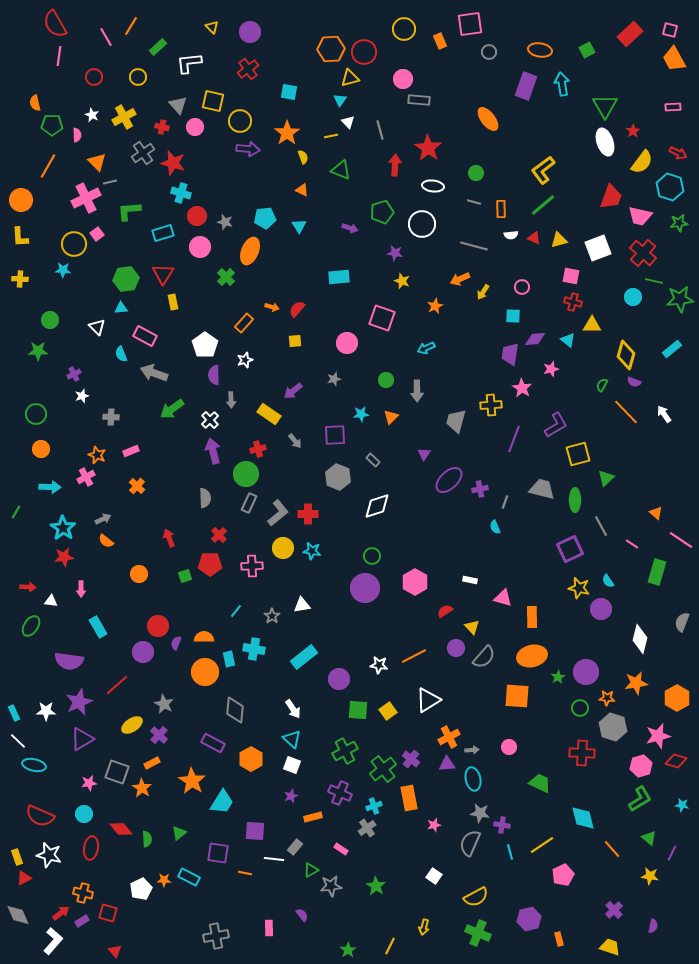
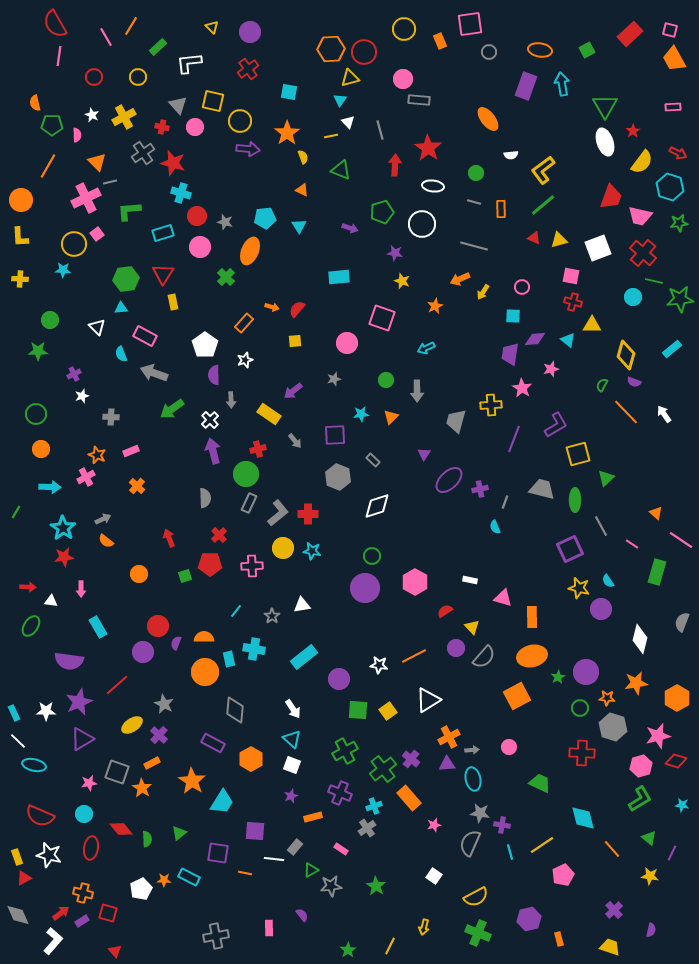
white semicircle at (511, 235): moved 80 px up
orange square at (517, 696): rotated 32 degrees counterclockwise
orange rectangle at (409, 798): rotated 30 degrees counterclockwise
purple semicircle at (653, 926): moved 2 px left, 4 px down
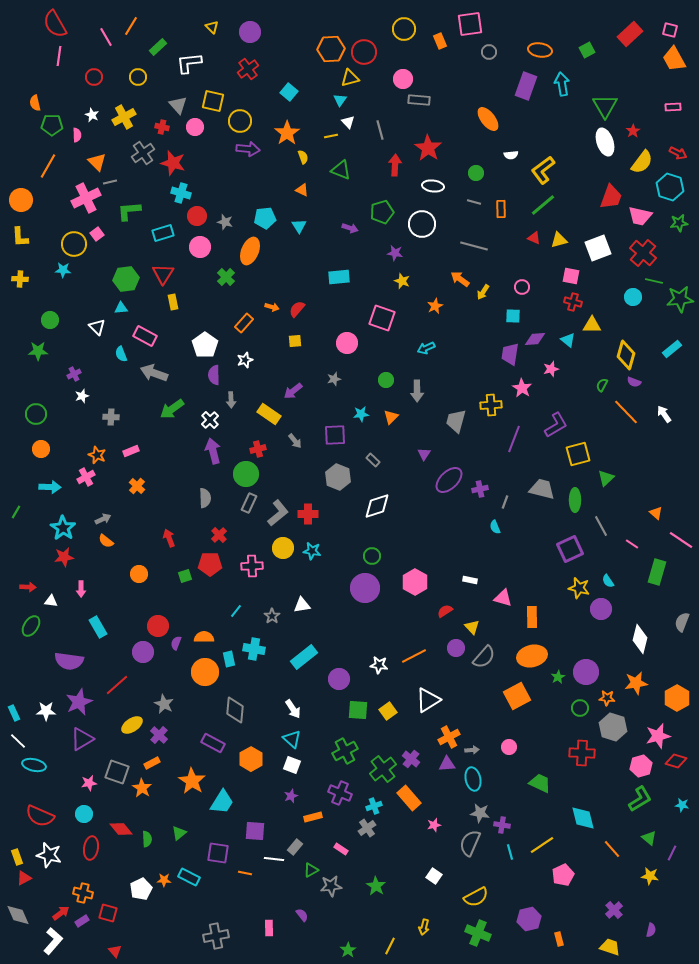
cyan square at (289, 92): rotated 30 degrees clockwise
orange arrow at (460, 279): rotated 60 degrees clockwise
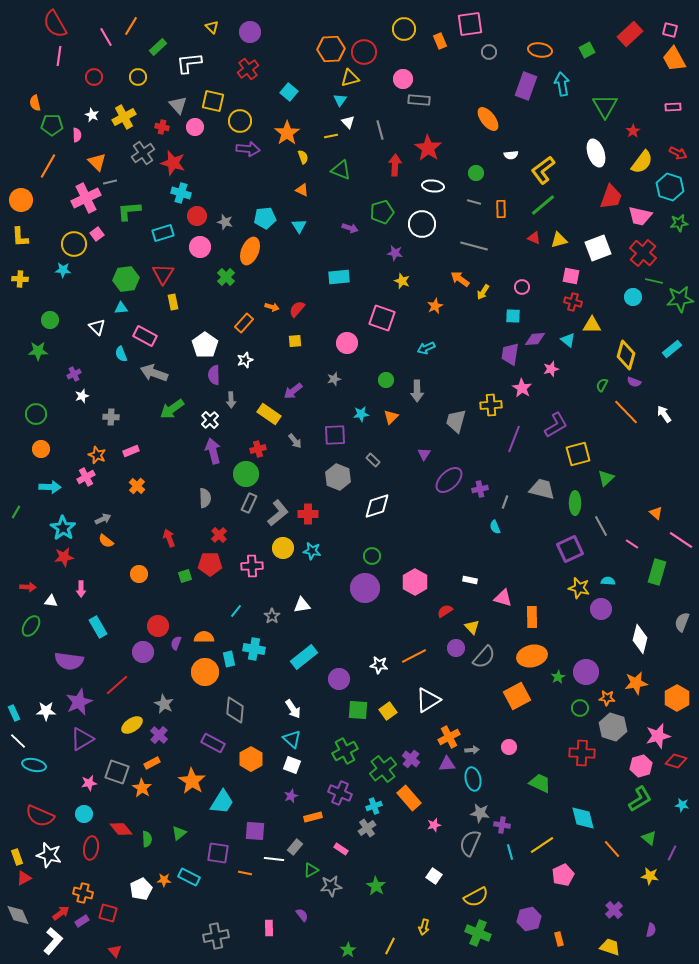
white ellipse at (605, 142): moved 9 px left, 11 px down
green ellipse at (575, 500): moved 3 px down
cyan semicircle at (608, 581): rotated 128 degrees clockwise
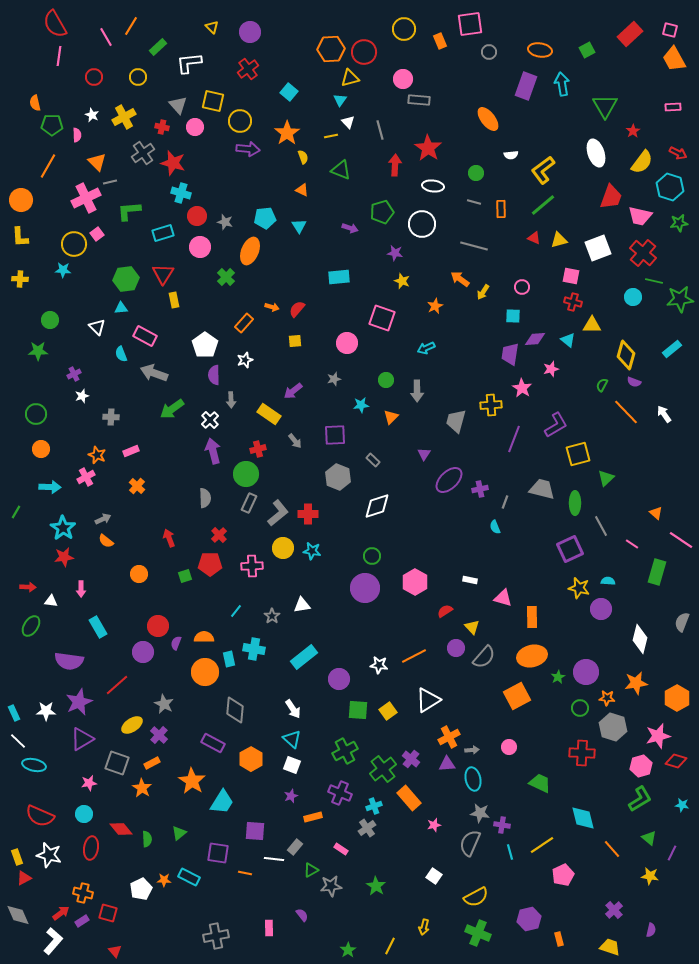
yellow rectangle at (173, 302): moved 1 px right, 2 px up
cyan star at (361, 414): moved 9 px up
gray square at (117, 772): moved 9 px up
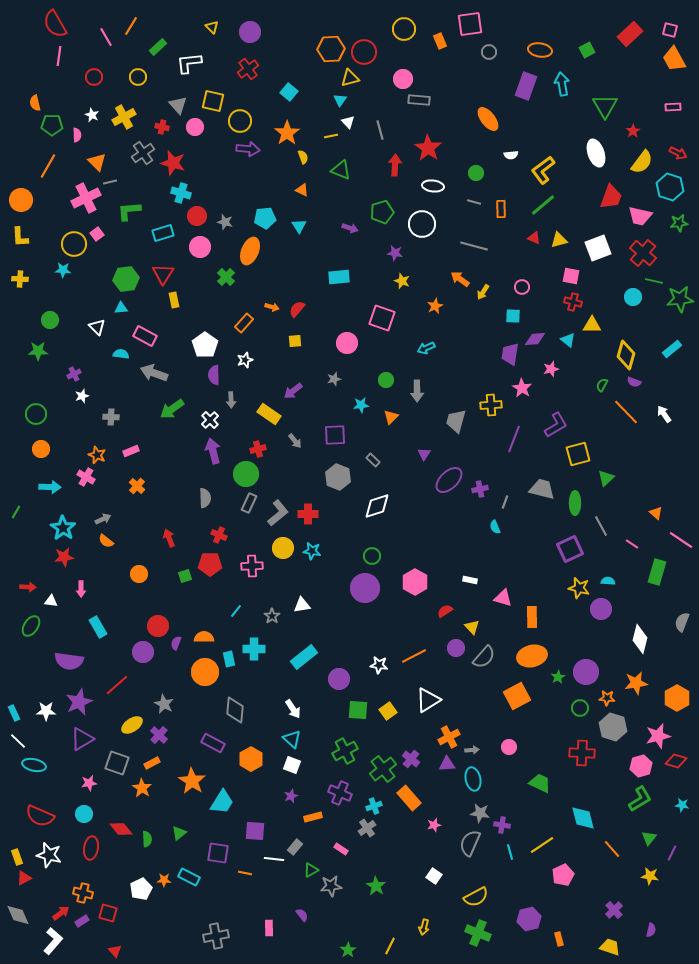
cyan semicircle at (121, 354): rotated 119 degrees clockwise
pink cross at (86, 477): rotated 30 degrees counterclockwise
red cross at (219, 535): rotated 21 degrees counterclockwise
cyan cross at (254, 649): rotated 10 degrees counterclockwise
green triangle at (649, 838): rotated 28 degrees clockwise
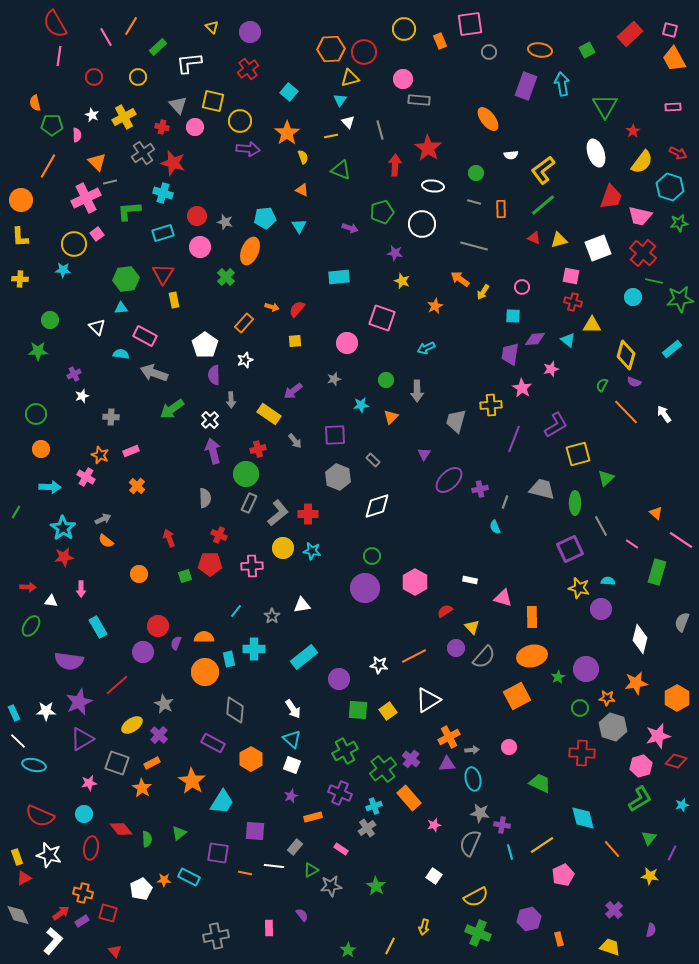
cyan cross at (181, 193): moved 18 px left
orange star at (97, 455): moved 3 px right
purple circle at (586, 672): moved 3 px up
cyan star at (682, 805): rotated 24 degrees counterclockwise
white line at (274, 859): moved 7 px down
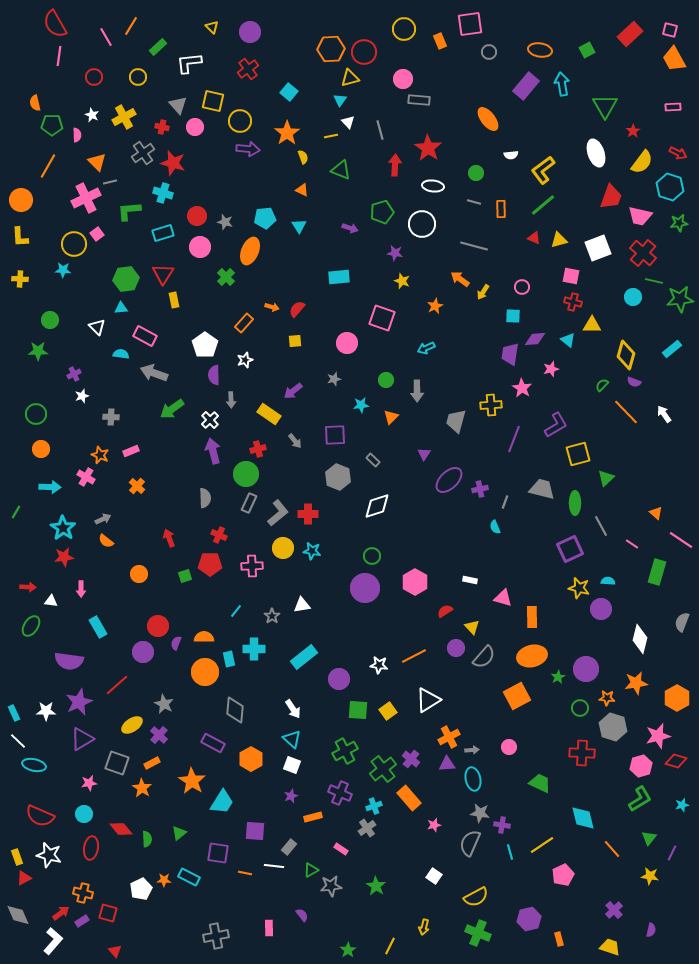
purple rectangle at (526, 86): rotated 20 degrees clockwise
green semicircle at (602, 385): rotated 16 degrees clockwise
gray rectangle at (295, 847): moved 6 px left
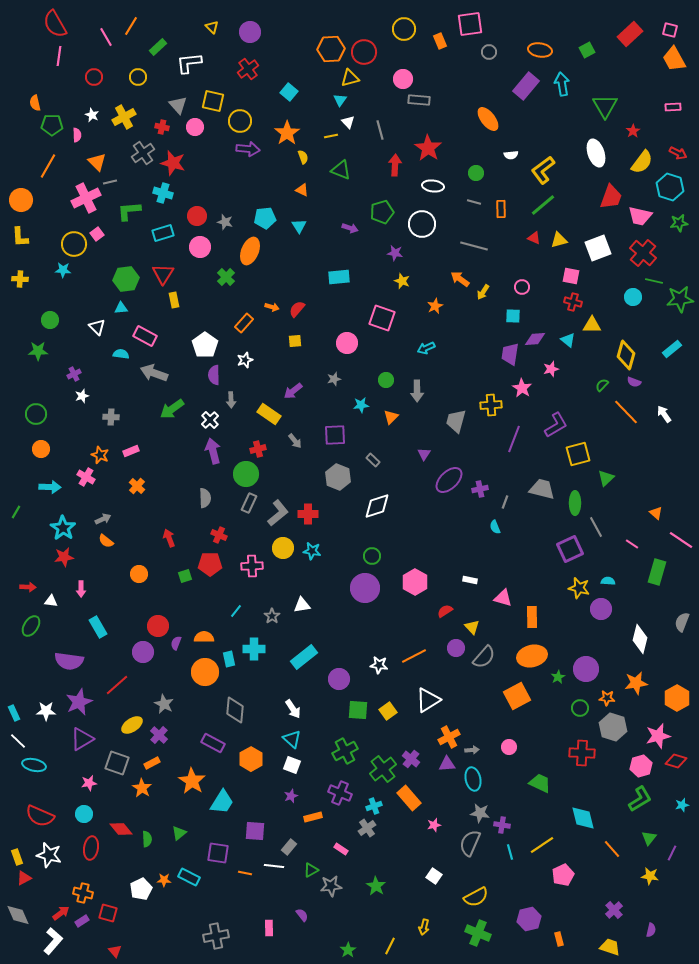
gray line at (601, 526): moved 5 px left, 1 px down
